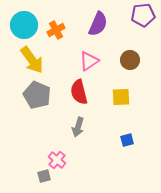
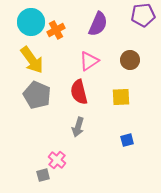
cyan circle: moved 7 px right, 3 px up
gray square: moved 1 px left, 1 px up
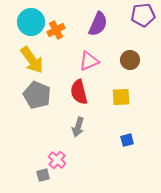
pink triangle: rotated 10 degrees clockwise
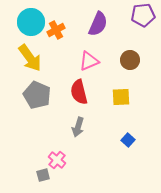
yellow arrow: moved 2 px left, 2 px up
blue square: moved 1 px right; rotated 32 degrees counterclockwise
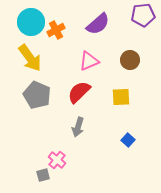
purple semicircle: rotated 25 degrees clockwise
red semicircle: rotated 60 degrees clockwise
